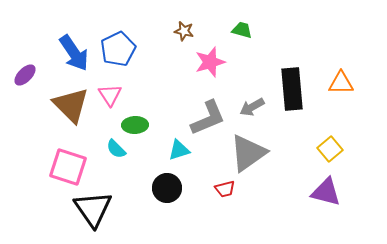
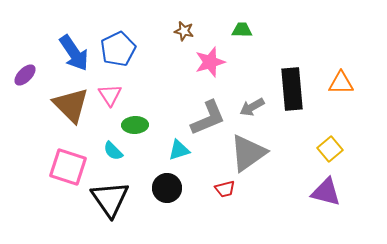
green trapezoid: rotated 15 degrees counterclockwise
cyan semicircle: moved 3 px left, 2 px down
black triangle: moved 17 px right, 10 px up
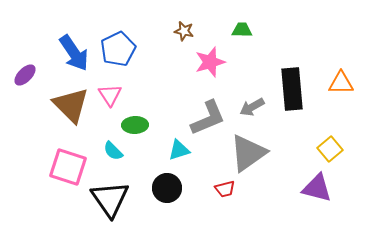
purple triangle: moved 9 px left, 4 px up
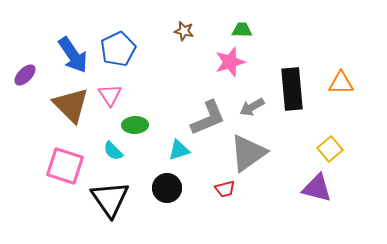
blue arrow: moved 1 px left, 2 px down
pink star: moved 20 px right
pink square: moved 3 px left, 1 px up
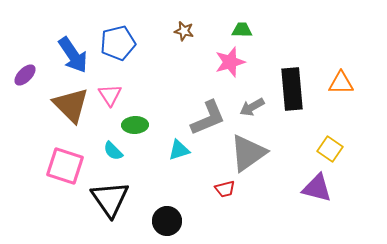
blue pentagon: moved 6 px up; rotated 12 degrees clockwise
yellow square: rotated 15 degrees counterclockwise
black circle: moved 33 px down
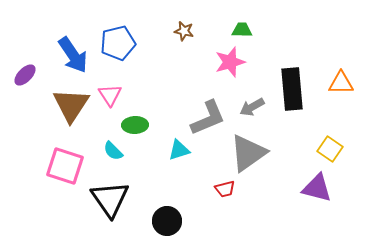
brown triangle: rotated 18 degrees clockwise
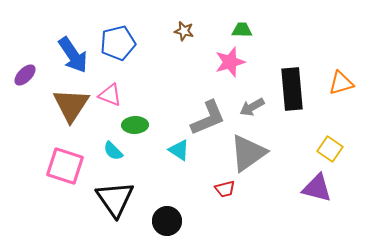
orange triangle: rotated 16 degrees counterclockwise
pink triangle: rotated 35 degrees counterclockwise
cyan triangle: rotated 50 degrees clockwise
black triangle: moved 5 px right
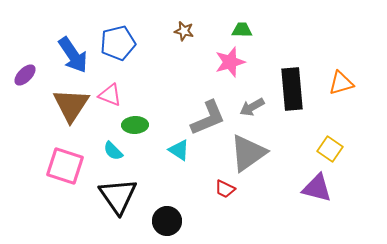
red trapezoid: rotated 40 degrees clockwise
black triangle: moved 3 px right, 3 px up
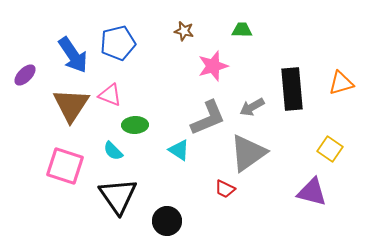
pink star: moved 17 px left, 4 px down
purple triangle: moved 5 px left, 4 px down
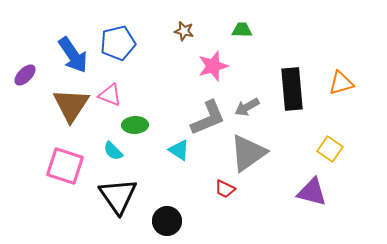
gray arrow: moved 5 px left
